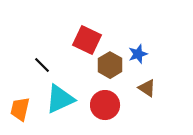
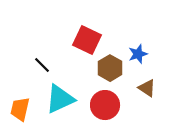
brown hexagon: moved 3 px down
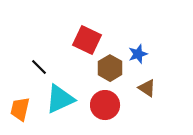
black line: moved 3 px left, 2 px down
